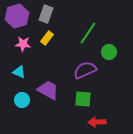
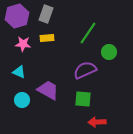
yellow rectangle: rotated 48 degrees clockwise
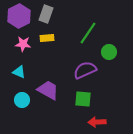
purple hexagon: moved 2 px right; rotated 10 degrees counterclockwise
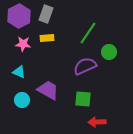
purple semicircle: moved 4 px up
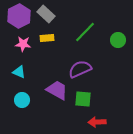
gray rectangle: rotated 66 degrees counterclockwise
green line: moved 3 px left, 1 px up; rotated 10 degrees clockwise
green circle: moved 9 px right, 12 px up
purple semicircle: moved 5 px left, 3 px down
purple trapezoid: moved 9 px right
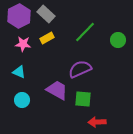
yellow rectangle: rotated 24 degrees counterclockwise
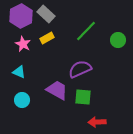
purple hexagon: moved 2 px right
green line: moved 1 px right, 1 px up
pink star: rotated 21 degrees clockwise
green square: moved 2 px up
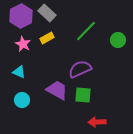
gray rectangle: moved 1 px right, 1 px up
green square: moved 2 px up
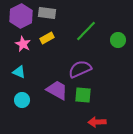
gray rectangle: rotated 36 degrees counterclockwise
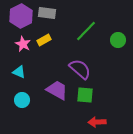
yellow rectangle: moved 3 px left, 2 px down
purple semicircle: rotated 65 degrees clockwise
green square: moved 2 px right
